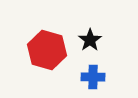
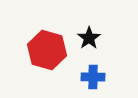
black star: moved 1 px left, 2 px up
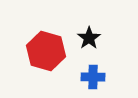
red hexagon: moved 1 px left, 1 px down
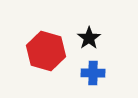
blue cross: moved 4 px up
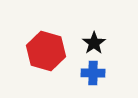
black star: moved 5 px right, 5 px down
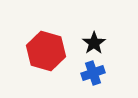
blue cross: rotated 20 degrees counterclockwise
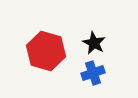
black star: rotated 10 degrees counterclockwise
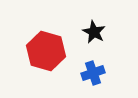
black star: moved 11 px up
